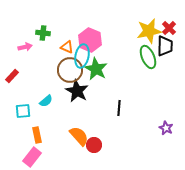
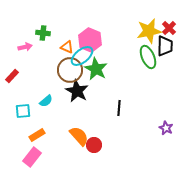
cyan ellipse: rotated 40 degrees clockwise
orange rectangle: rotated 70 degrees clockwise
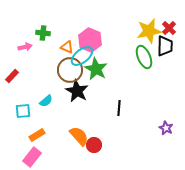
green ellipse: moved 4 px left
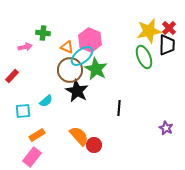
black trapezoid: moved 2 px right, 1 px up
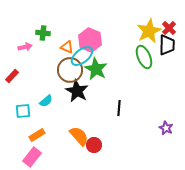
yellow star: rotated 15 degrees counterclockwise
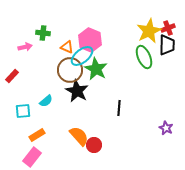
red cross: moved 1 px left; rotated 24 degrees clockwise
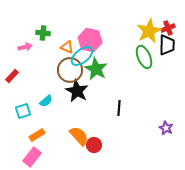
pink hexagon: rotated 10 degrees counterclockwise
cyan square: rotated 14 degrees counterclockwise
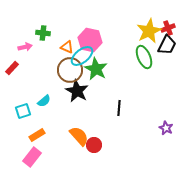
black trapezoid: rotated 25 degrees clockwise
red rectangle: moved 8 px up
cyan semicircle: moved 2 px left
